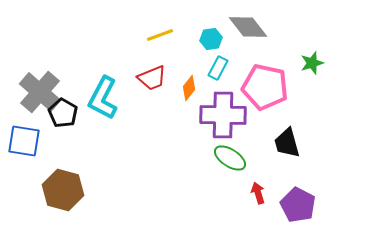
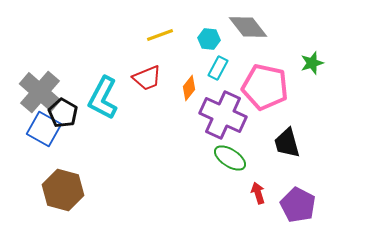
cyan hexagon: moved 2 px left; rotated 15 degrees clockwise
red trapezoid: moved 5 px left
purple cross: rotated 24 degrees clockwise
blue square: moved 20 px right, 12 px up; rotated 20 degrees clockwise
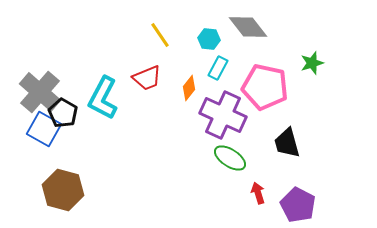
yellow line: rotated 76 degrees clockwise
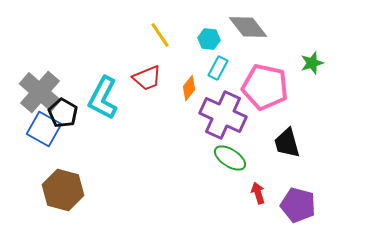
purple pentagon: rotated 12 degrees counterclockwise
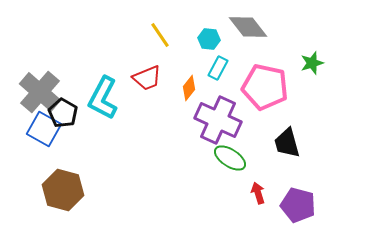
purple cross: moved 5 px left, 5 px down
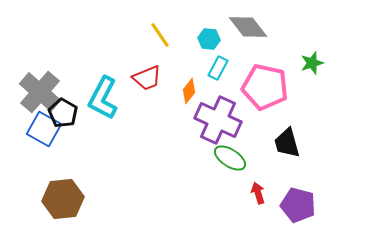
orange diamond: moved 3 px down
brown hexagon: moved 9 px down; rotated 21 degrees counterclockwise
